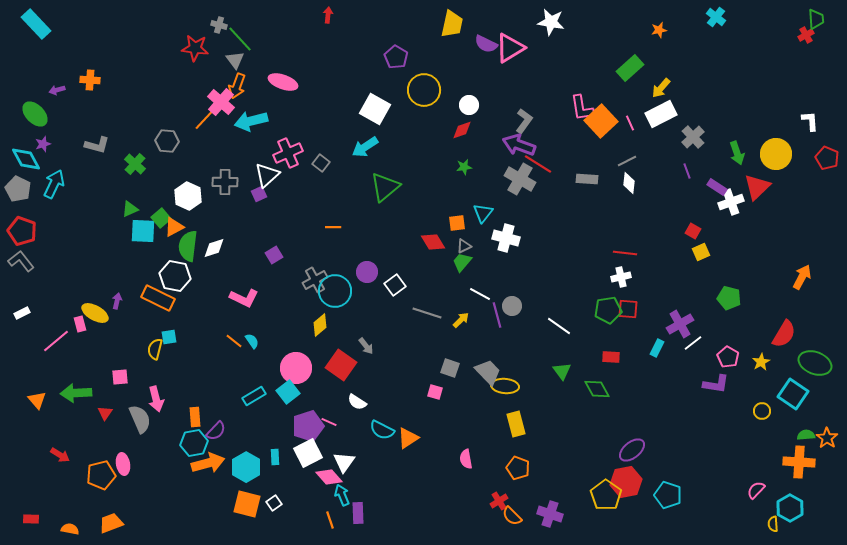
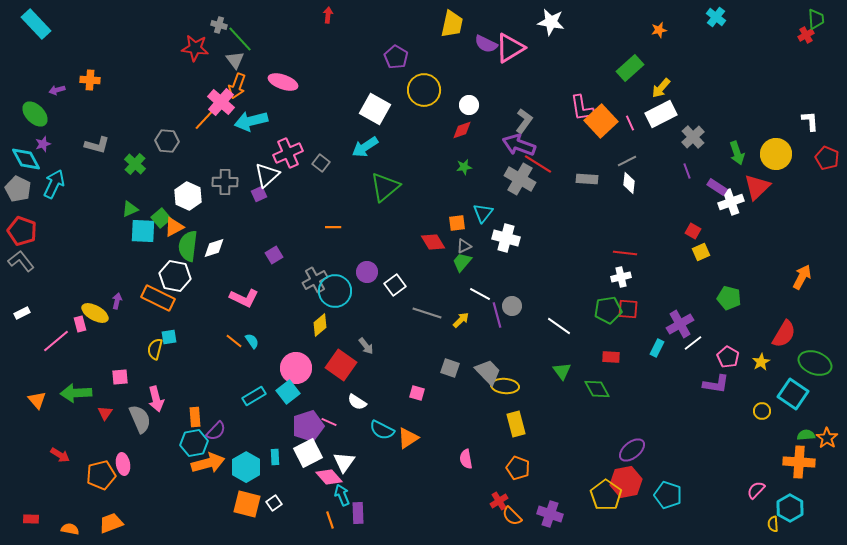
pink square at (435, 392): moved 18 px left, 1 px down
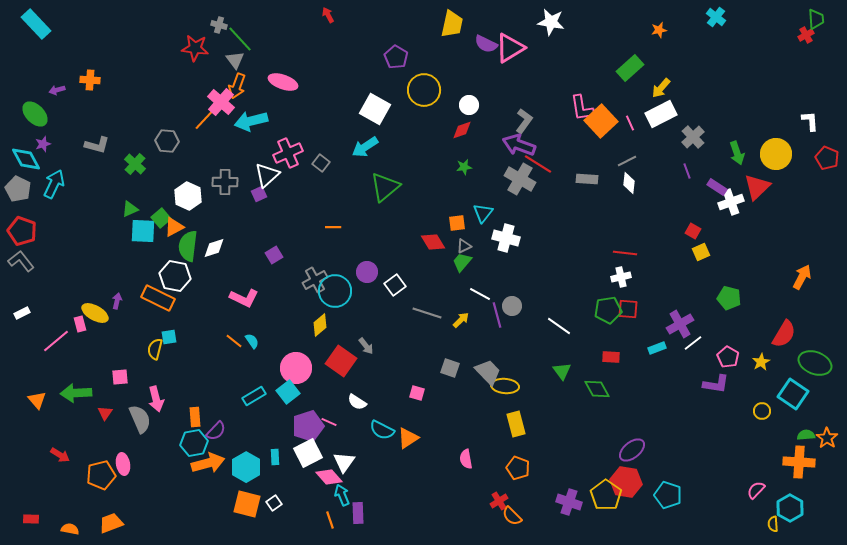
red arrow at (328, 15): rotated 35 degrees counterclockwise
cyan rectangle at (657, 348): rotated 42 degrees clockwise
red square at (341, 365): moved 4 px up
red hexagon at (626, 482): rotated 20 degrees clockwise
purple cross at (550, 514): moved 19 px right, 12 px up
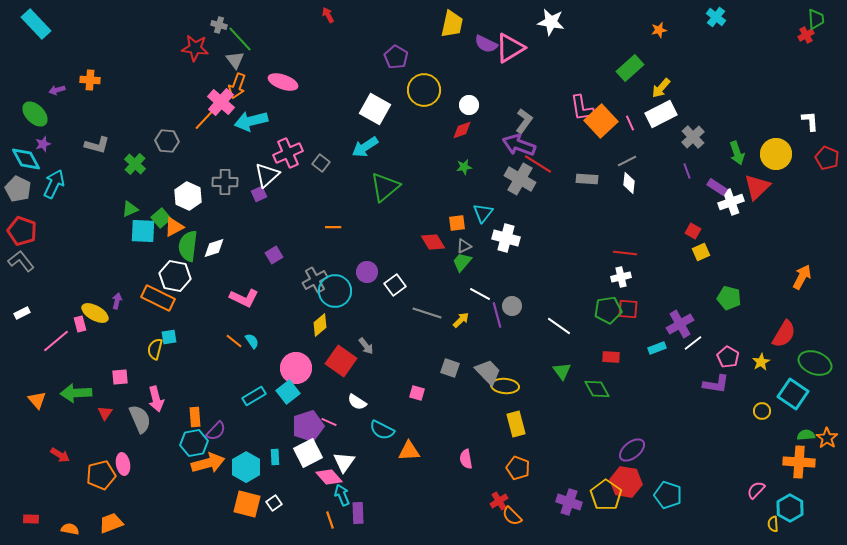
orange triangle at (408, 438): moved 1 px right, 13 px down; rotated 30 degrees clockwise
